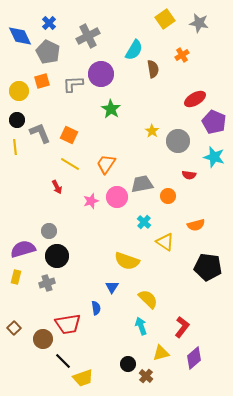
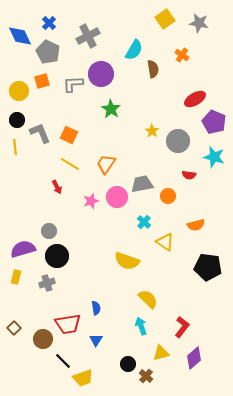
orange cross at (182, 55): rotated 24 degrees counterclockwise
blue triangle at (112, 287): moved 16 px left, 53 px down
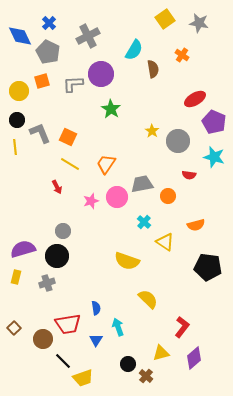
orange square at (69, 135): moved 1 px left, 2 px down
gray circle at (49, 231): moved 14 px right
cyan arrow at (141, 326): moved 23 px left, 1 px down
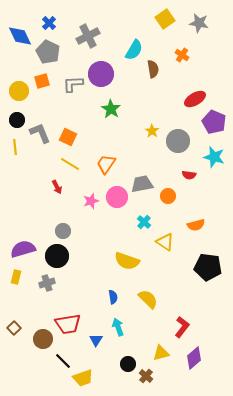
blue semicircle at (96, 308): moved 17 px right, 11 px up
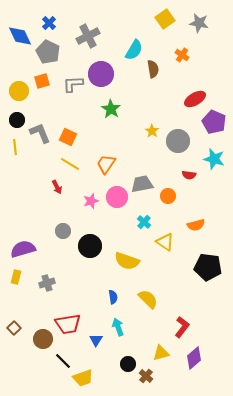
cyan star at (214, 157): moved 2 px down
black circle at (57, 256): moved 33 px right, 10 px up
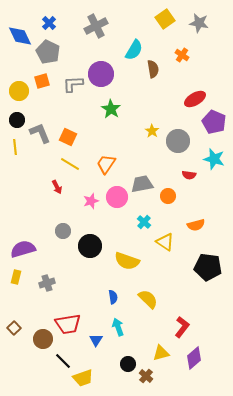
gray cross at (88, 36): moved 8 px right, 10 px up
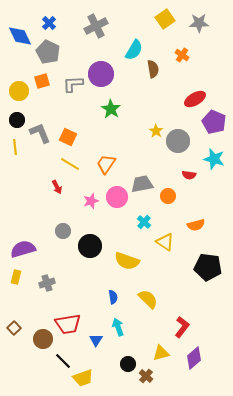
gray star at (199, 23): rotated 12 degrees counterclockwise
yellow star at (152, 131): moved 4 px right
